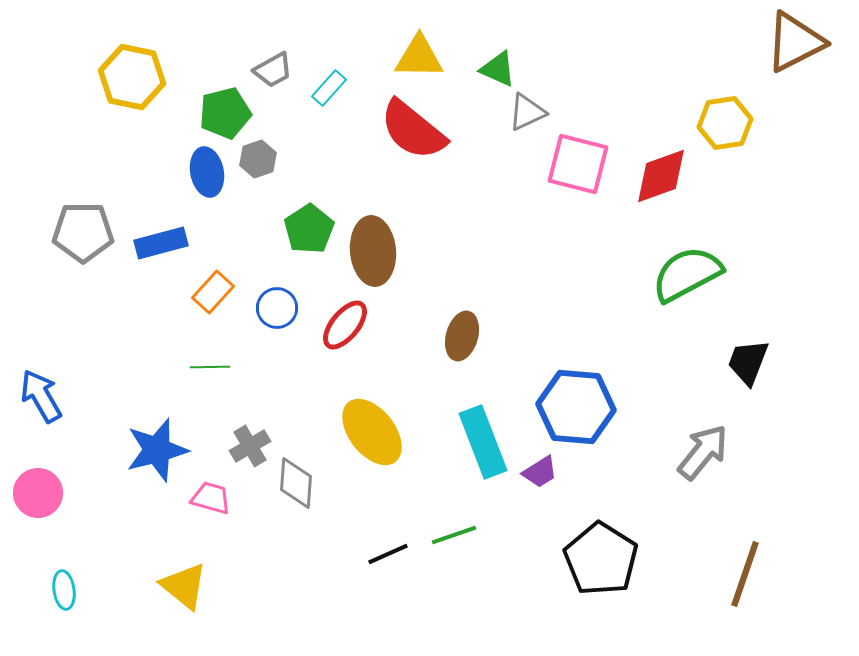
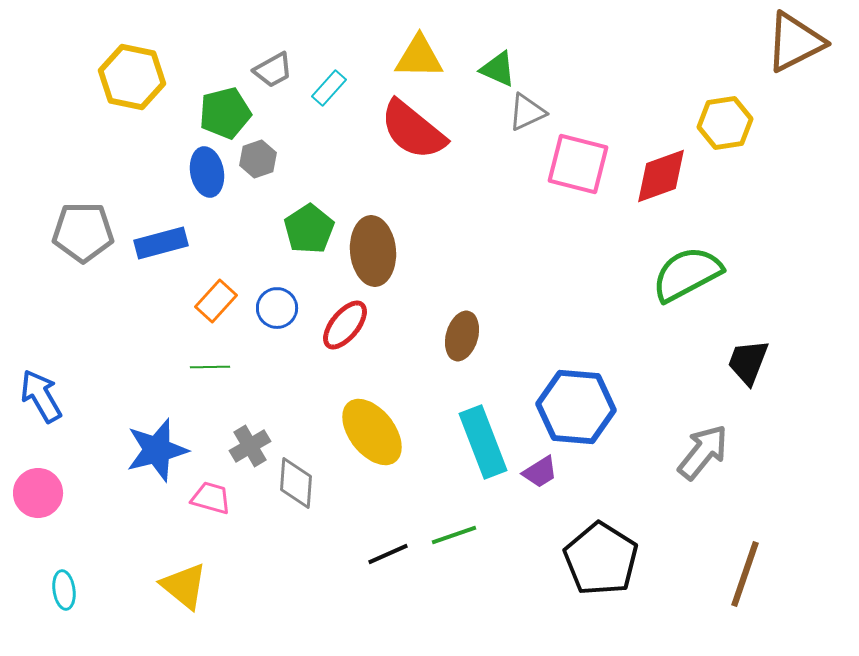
orange rectangle at (213, 292): moved 3 px right, 9 px down
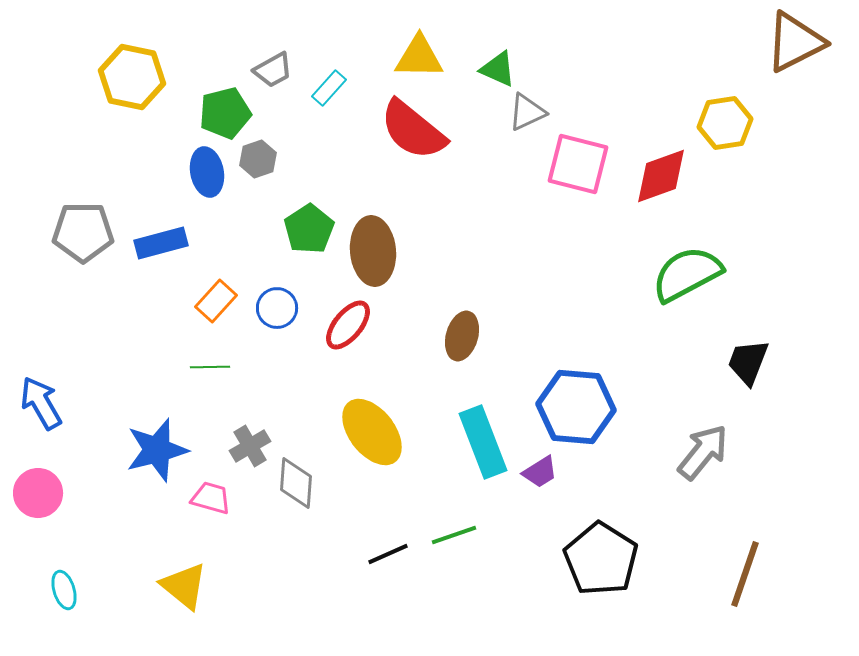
red ellipse at (345, 325): moved 3 px right
blue arrow at (41, 396): moved 7 px down
cyan ellipse at (64, 590): rotated 9 degrees counterclockwise
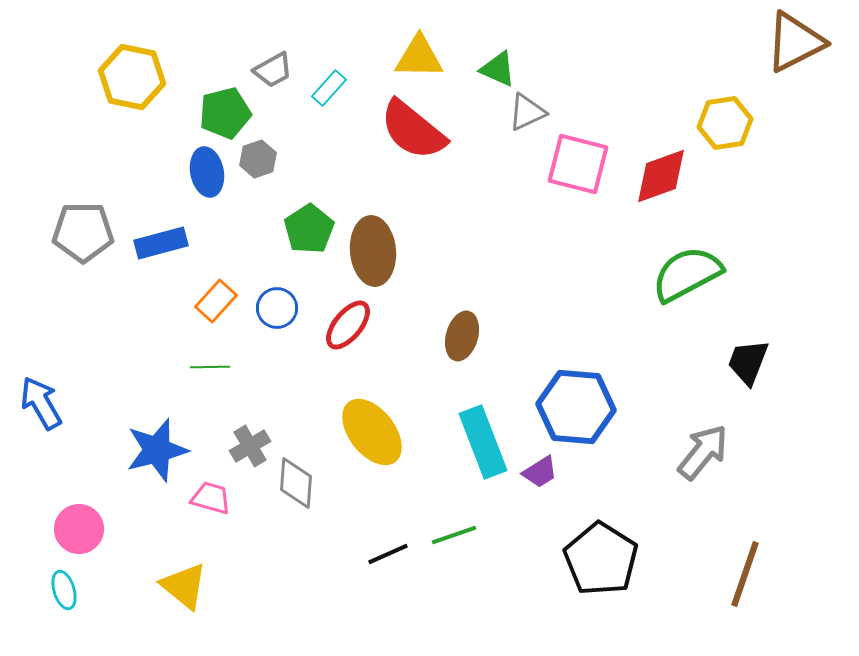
pink circle at (38, 493): moved 41 px right, 36 px down
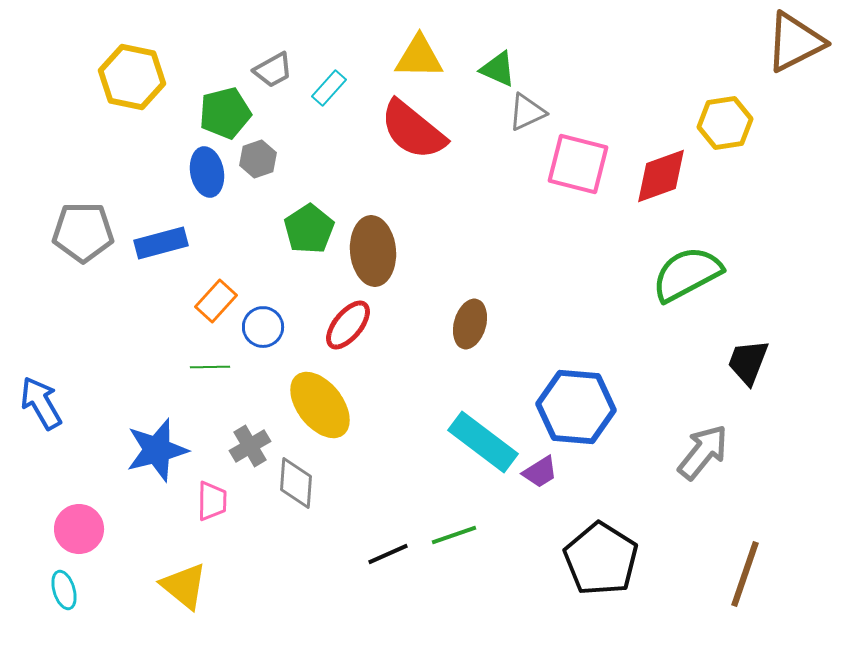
blue circle at (277, 308): moved 14 px left, 19 px down
brown ellipse at (462, 336): moved 8 px right, 12 px up
yellow ellipse at (372, 432): moved 52 px left, 27 px up
cyan rectangle at (483, 442): rotated 32 degrees counterclockwise
pink trapezoid at (211, 498): moved 1 px right, 3 px down; rotated 75 degrees clockwise
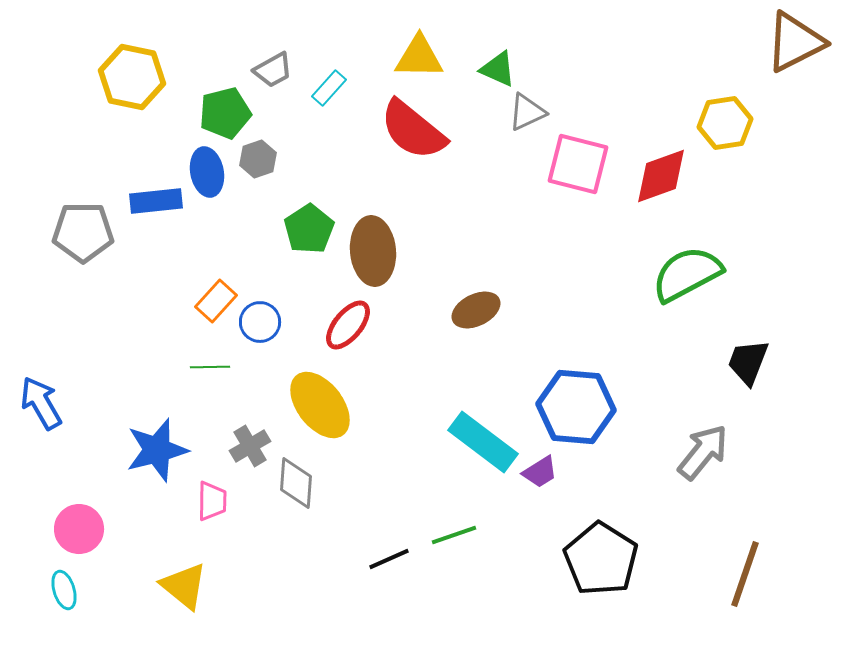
blue rectangle at (161, 243): moved 5 px left, 42 px up; rotated 9 degrees clockwise
brown ellipse at (470, 324): moved 6 px right, 14 px up; rotated 48 degrees clockwise
blue circle at (263, 327): moved 3 px left, 5 px up
black line at (388, 554): moved 1 px right, 5 px down
